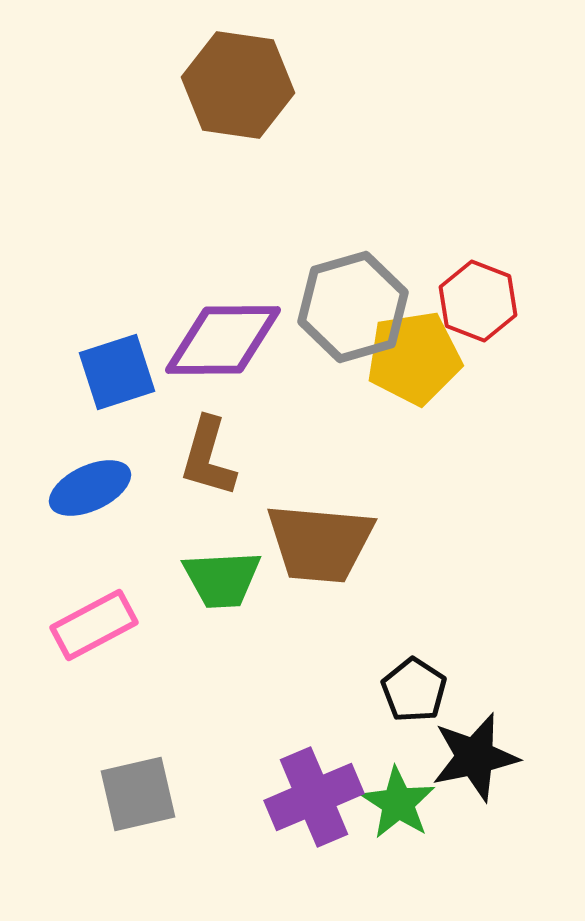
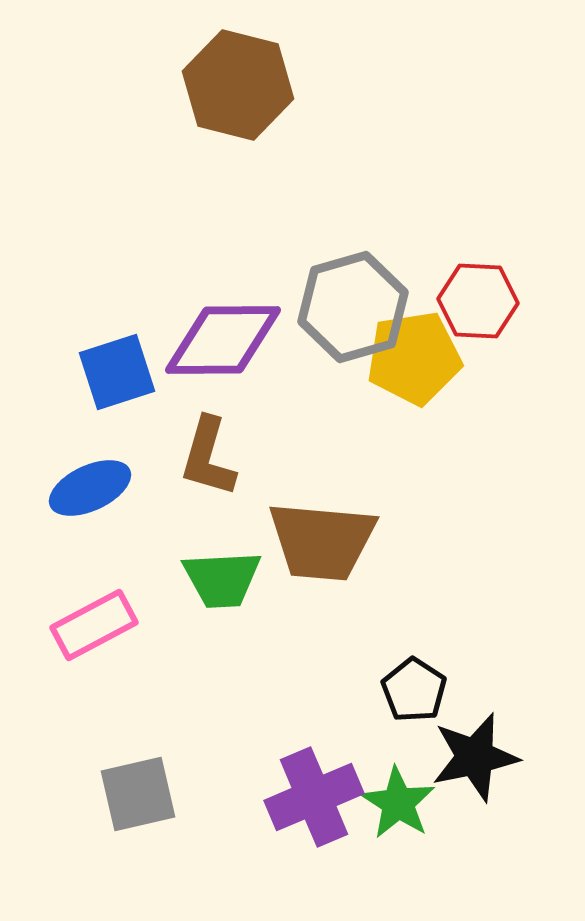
brown hexagon: rotated 6 degrees clockwise
red hexagon: rotated 18 degrees counterclockwise
brown trapezoid: moved 2 px right, 2 px up
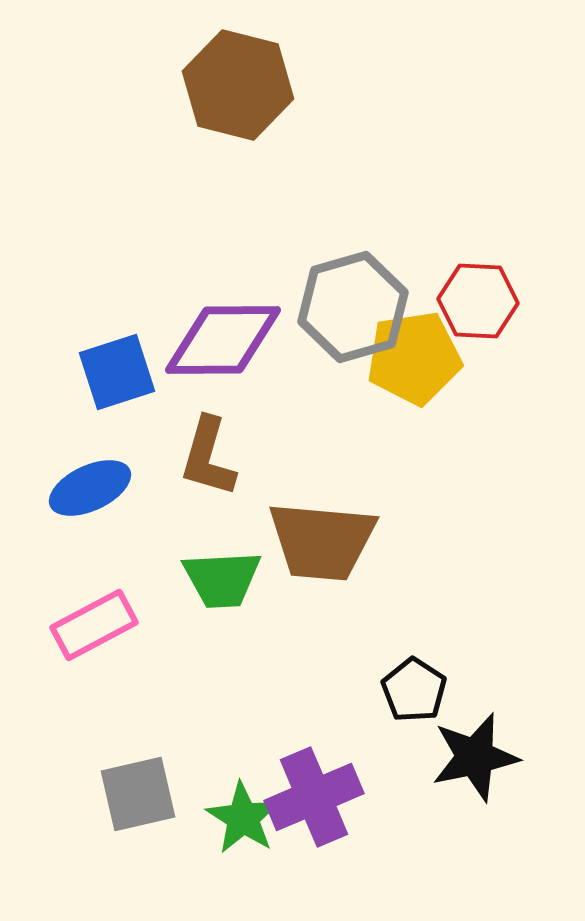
green star: moved 155 px left, 15 px down
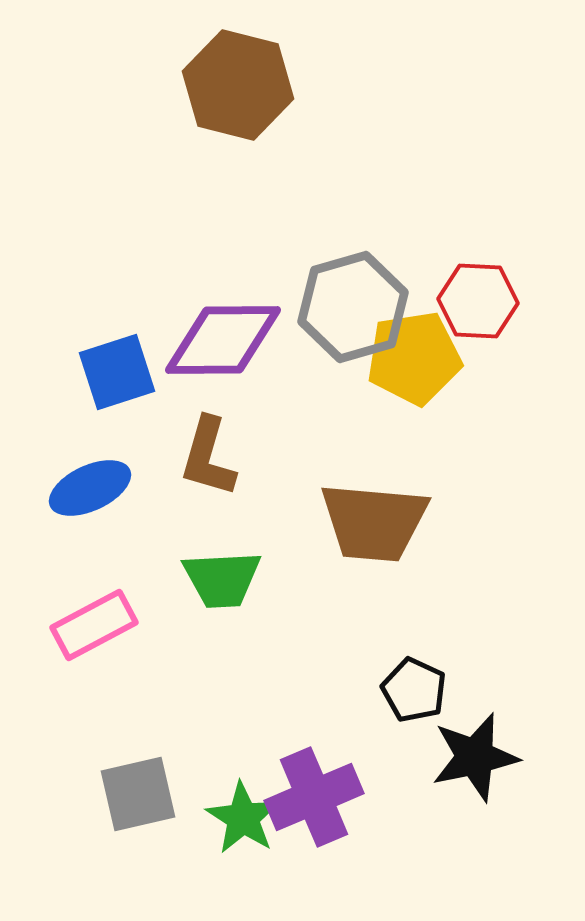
brown trapezoid: moved 52 px right, 19 px up
black pentagon: rotated 8 degrees counterclockwise
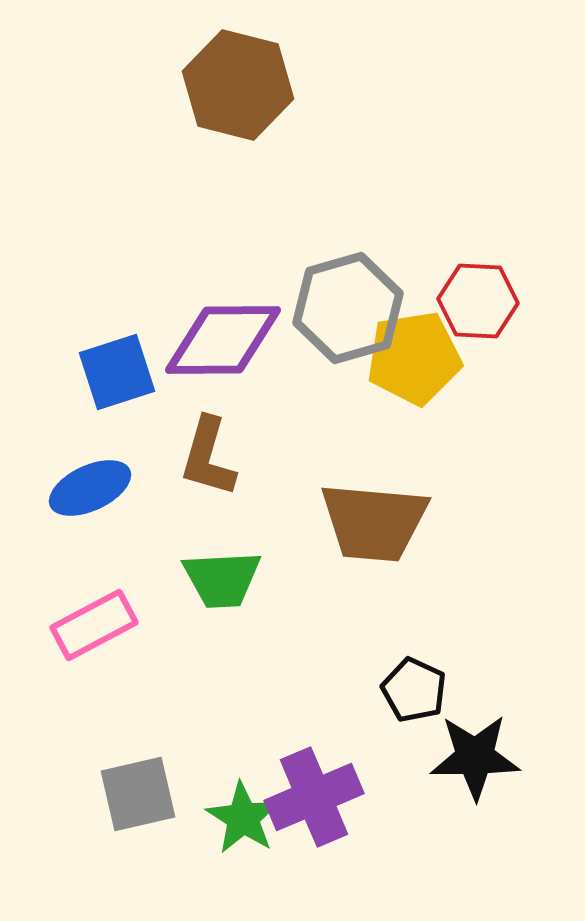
gray hexagon: moved 5 px left, 1 px down
black star: rotated 12 degrees clockwise
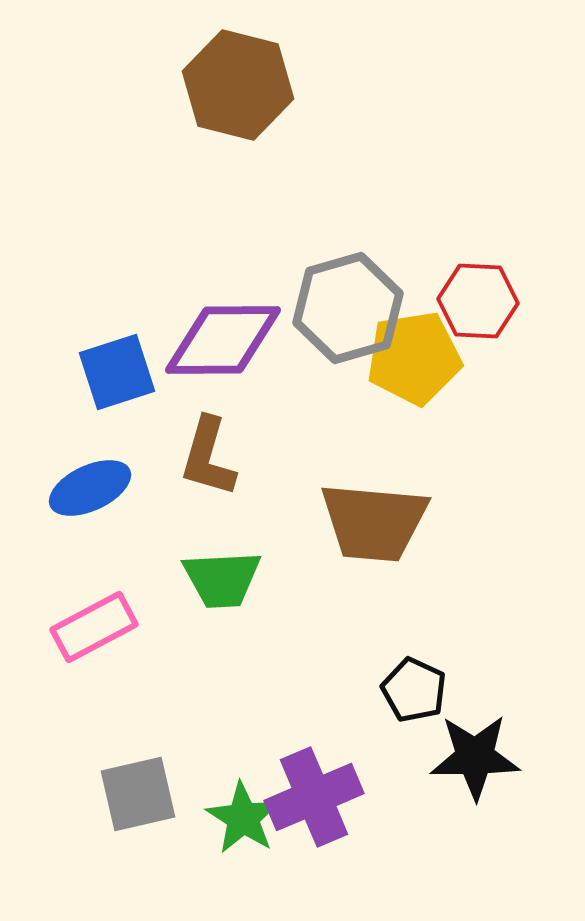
pink rectangle: moved 2 px down
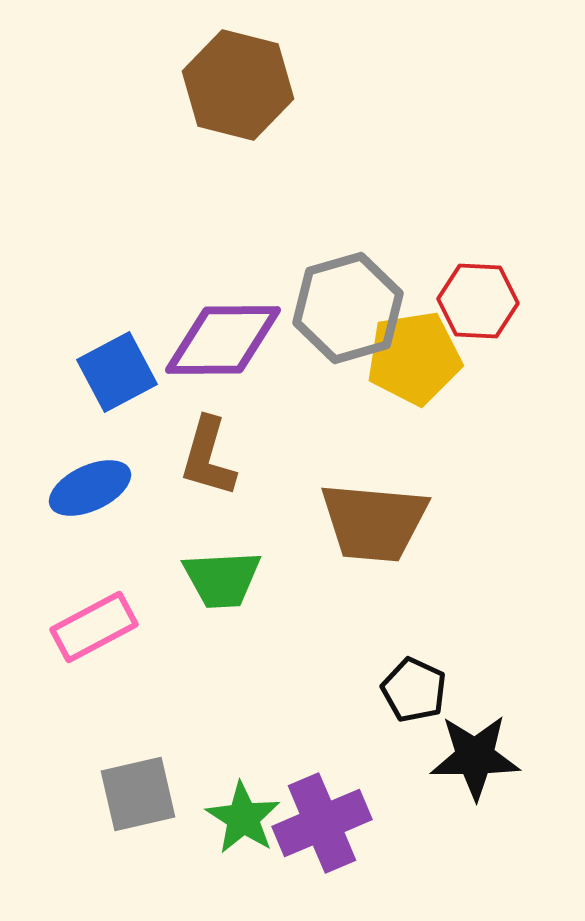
blue square: rotated 10 degrees counterclockwise
purple cross: moved 8 px right, 26 px down
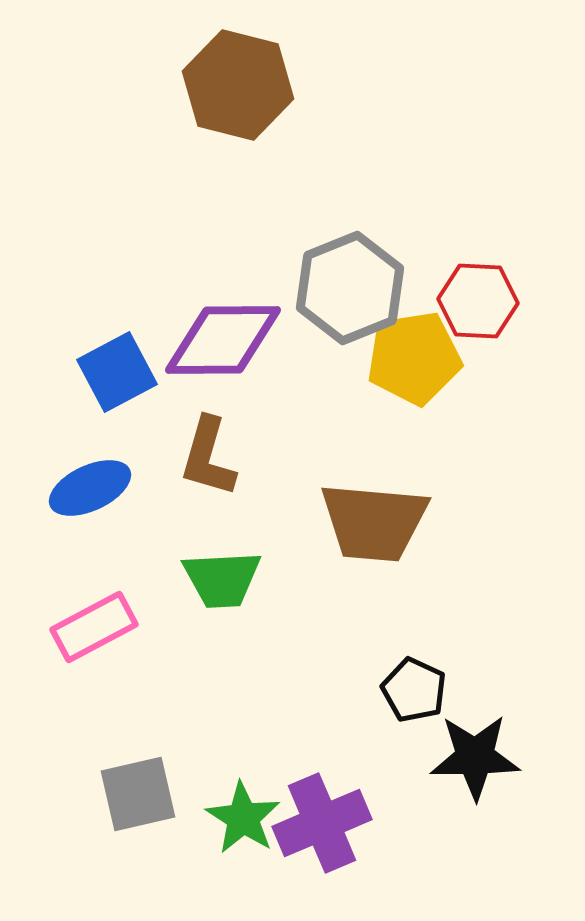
gray hexagon: moved 2 px right, 20 px up; rotated 6 degrees counterclockwise
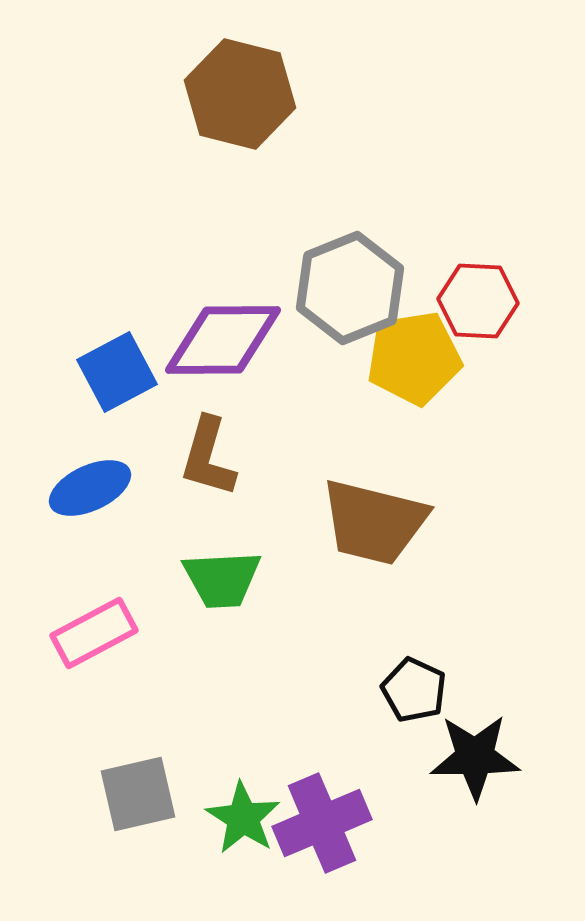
brown hexagon: moved 2 px right, 9 px down
brown trapezoid: rotated 9 degrees clockwise
pink rectangle: moved 6 px down
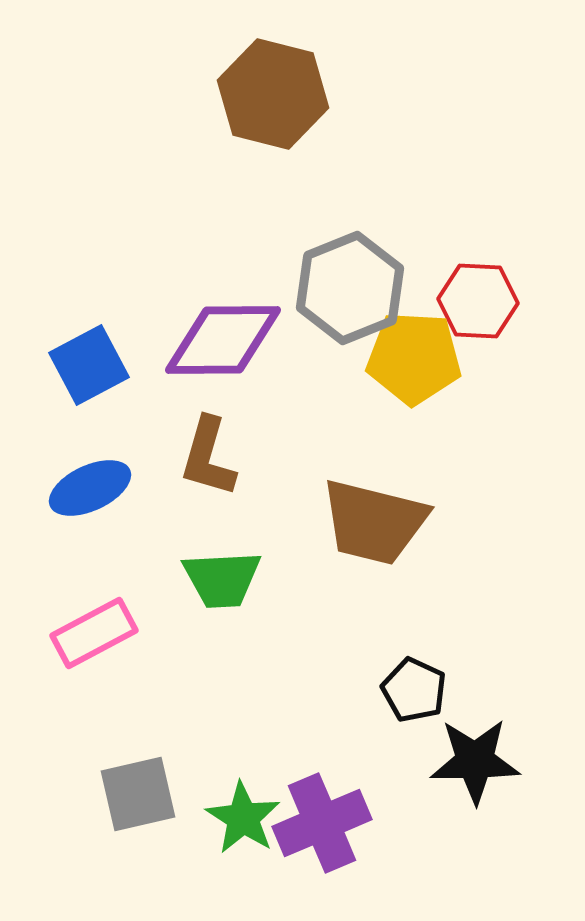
brown hexagon: moved 33 px right
yellow pentagon: rotated 12 degrees clockwise
blue square: moved 28 px left, 7 px up
black star: moved 4 px down
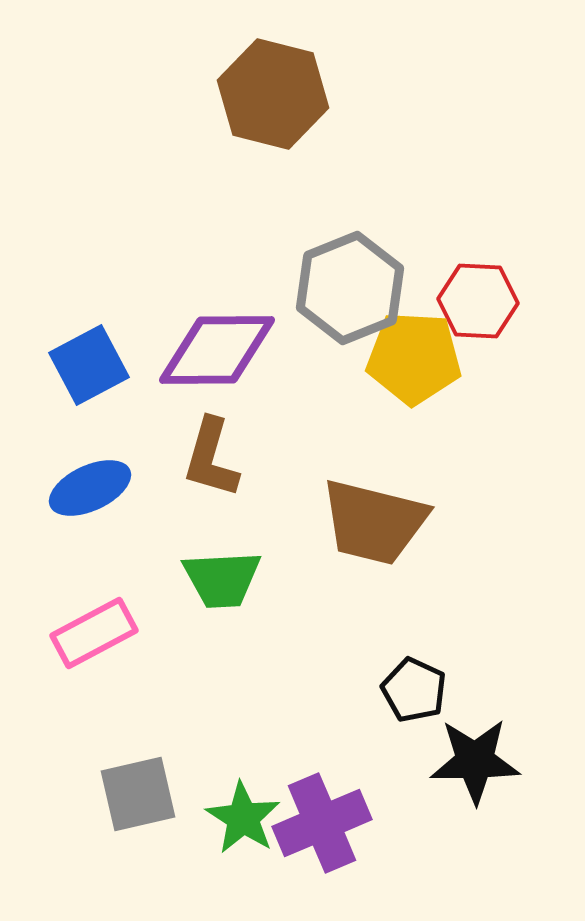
purple diamond: moved 6 px left, 10 px down
brown L-shape: moved 3 px right, 1 px down
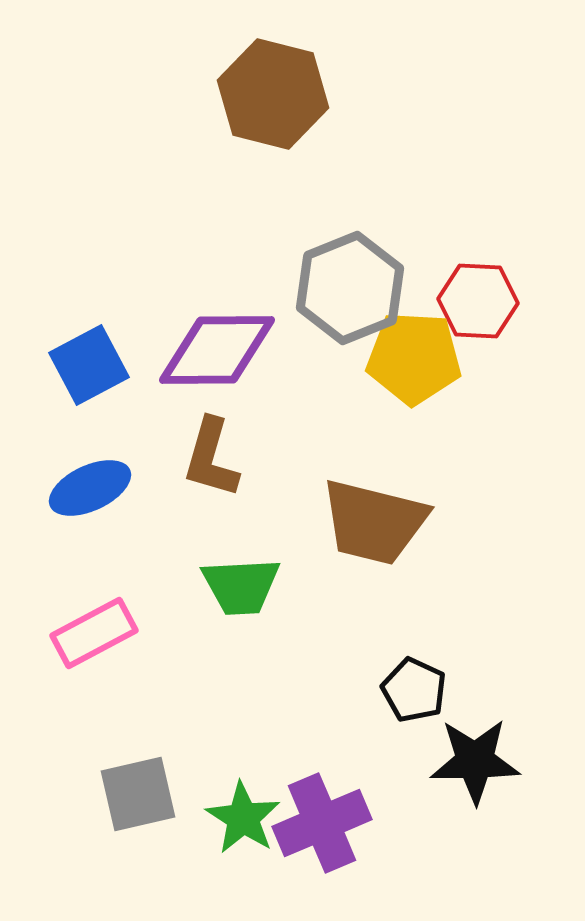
green trapezoid: moved 19 px right, 7 px down
